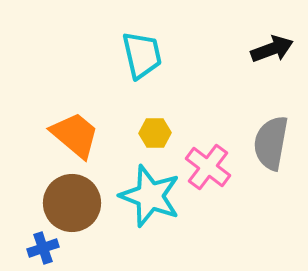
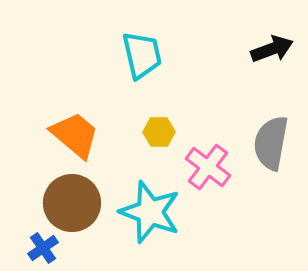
yellow hexagon: moved 4 px right, 1 px up
cyan star: moved 16 px down
blue cross: rotated 16 degrees counterclockwise
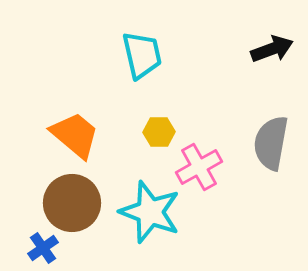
pink cross: moved 9 px left; rotated 24 degrees clockwise
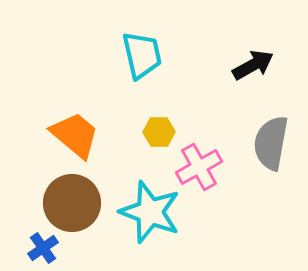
black arrow: moved 19 px left, 16 px down; rotated 9 degrees counterclockwise
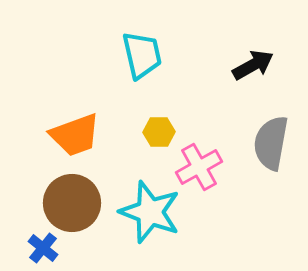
orange trapezoid: rotated 120 degrees clockwise
blue cross: rotated 16 degrees counterclockwise
